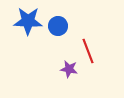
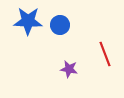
blue circle: moved 2 px right, 1 px up
red line: moved 17 px right, 3 px down
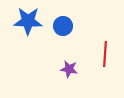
blue circle: moved 3 px right, 1 px down
red line: rotated 25 degrees clockwise
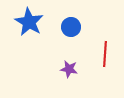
blue star: moved 1 px right, 1 px down; rotated 28 degrees clockwise
blue circle: moved 8 px right, 1 px down
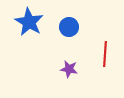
blue circle: moved 2 px left
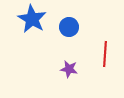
blue star: moved 3 px right, 3 px up
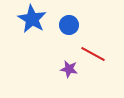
blue circle: moved 2 px up
red line: moved 12 px left; rotated 65 degrees counterclockwise
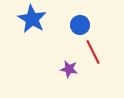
blue circle: moved 11 px right
red line: moved 2 px up; rotated 35 degrees clockwise
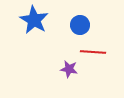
blue star: moved 2 px right, 1 px down
red line: rotated 60 degrees counterclockwise
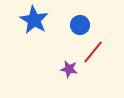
red line: rotated 55 degrees counterclockwise
